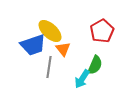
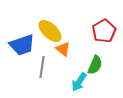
red pentagon: moved 2 px right
blue trapezoid: moved 11 px left
orange triangle: rotated 14 degrees counterclockwise
gray line: moved 7 px left
cyan arrow: moved 3 px left, 3 px down
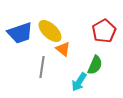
blue trapezoid: moved 2 px left, 12 px up
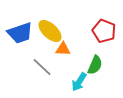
red pentagon: rotated 20 degrees counterclockwise
orange triangle: rotated 35 degrees counterclockwise
gray line: rotated 55 degrees counterclockwise
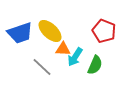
cyan arrow: moved 4 px left, 25 px up
